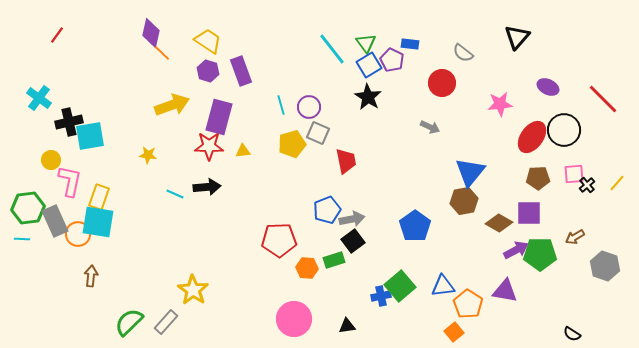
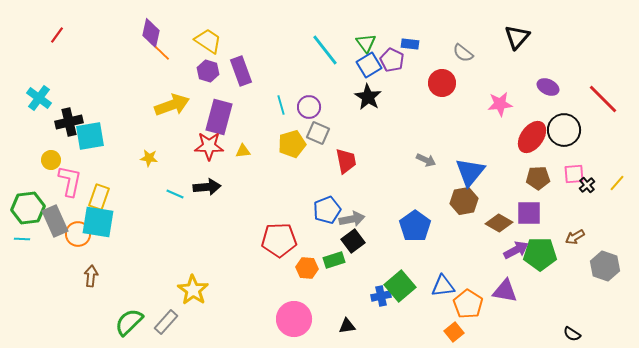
cyan line at (332, 49): moved 7 px left, 1 px down
gray arrow at (430, 127): moved 4 px left, 33 px down
yellow star at (148, 155): moved 1 px right, 3 px down
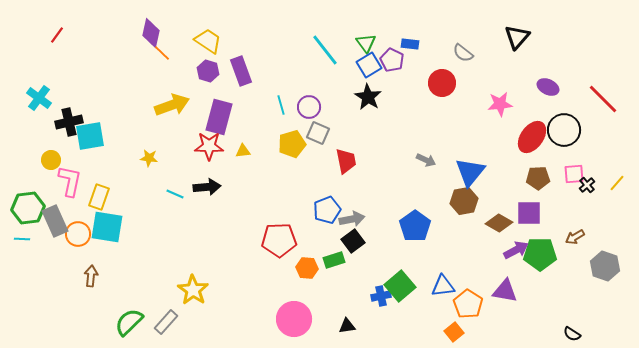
cyan square at (98, 222): moved 9 px right, 5 px down
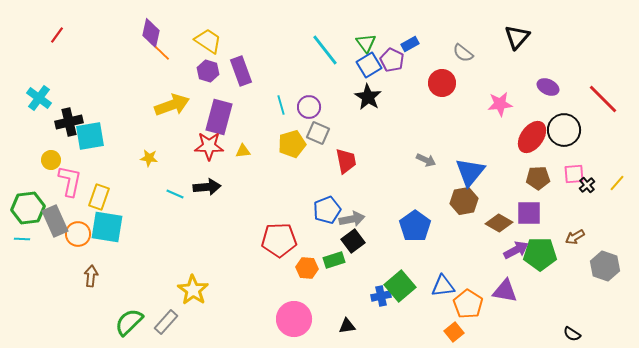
blue rectangle at (410, 44): rotated 36 degrees counterclockwise
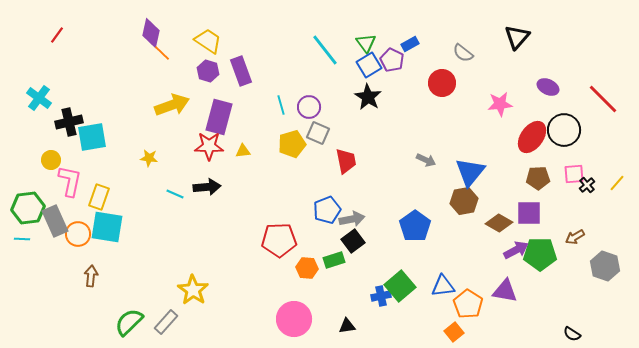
cyan square at (90, 136): moved 2 px right, 1 px down
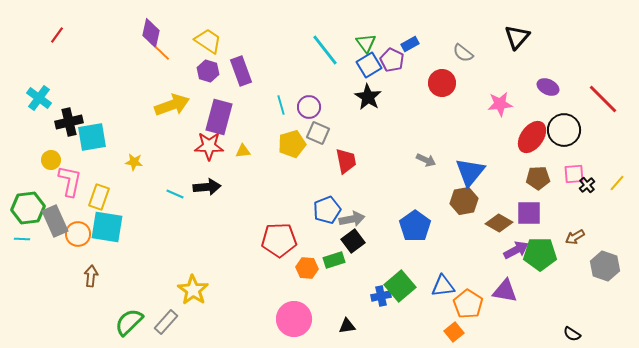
yellow star at (149, 158): moved 15 px left, 4 px down
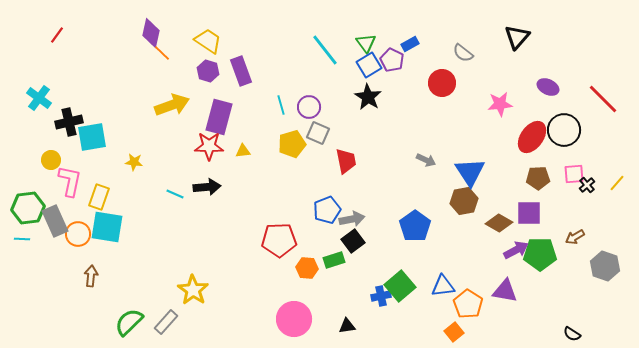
blue triangle at (470, 172): rotated 12 degrees counterclockwise
